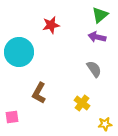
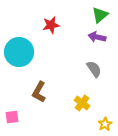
brown L-shape: moved 1 px up
yellow star: rotated 24 degrees counterclockwise
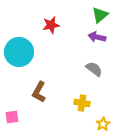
gray semicircle: rotated 18 degrees counterclockwise
yellow cross: rotated 28 degrees counterclockwise
yellow star: moved 2 px left
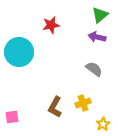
brown L-shape: moved 16 px right, 15 px down
yellow cross: moved 1 px right; rotated 28 degrees counterclockwise
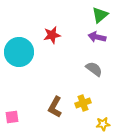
red star: moved 1 px right, 10 px down
yellow star: rotated 24 degrees clockwise
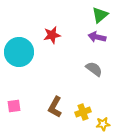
yellow cross: moved 9 px down
pink square: moved 2 px right, 11 px up
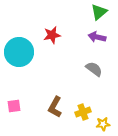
green triangle: moved 1 px left, 3 px up
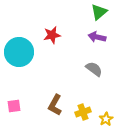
brown L-shape: moved 2 px up
yellow star: moved 3 px right, 5 px up; rotated 24 degrees counterclockwise
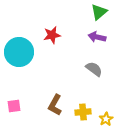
yellow cross: rotated 14 degrees clockwise
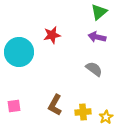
yellow star: moved 2 px up
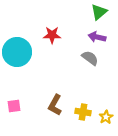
red star: rotated 12 degrees clockwise
cyan circle: moved 2 px left
gray semicircle: moved 4 px left, 11 px up
yellow cross: rotated 14 degrees clockwise
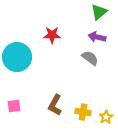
cyan circle: moved 5 px down
